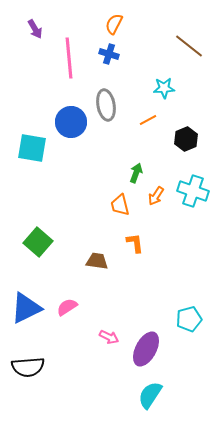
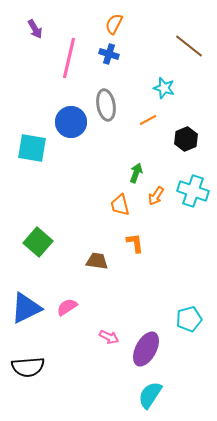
pink line: rotated 18 degrees clockwise
cyan star: rotated 20 degrees clockwise
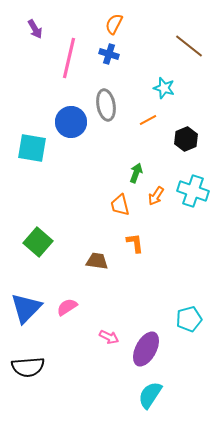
blue triangle: rotated 20 degrees counterclockwise
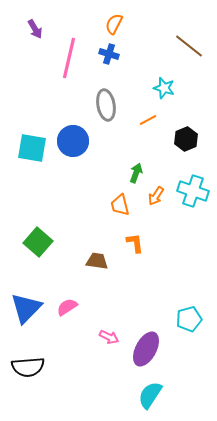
blue circle: moved 2 px right, 19 px down
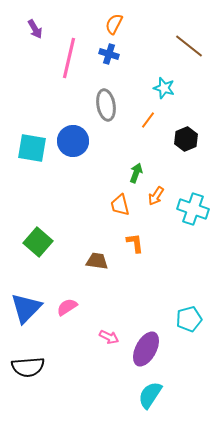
orange line: rotated 24 degrees counterclockwise
cyan cross: moved 18 px down
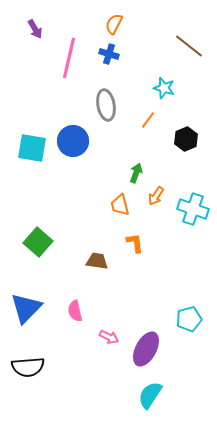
pink semicircle: moved 8 px right, 4 px down; rotated 70 degrees counterclockwise
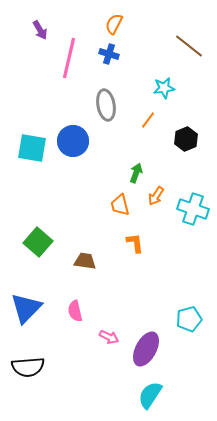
purple arrow: moved 5 px right, 1 px down
cyan star: rotated 25 degrees counterclockwise
brown trapezoid: moved 12 px left
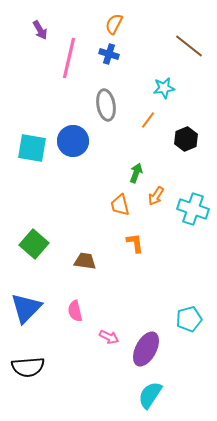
green square: moved 4 px left, 2 px down
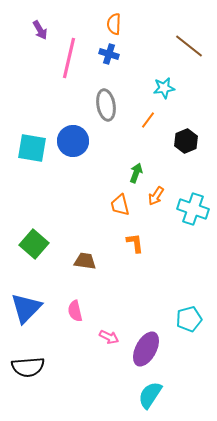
orange semicircle: rotated 25 degrees counterclockwise
black hexagon: moved 2 px down
